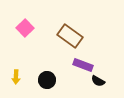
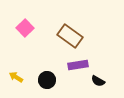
purple rectangle: moved 5 px left; rotated 30 degrees counterclockwise
yellow arrow: rotated 120 degrees clockwise
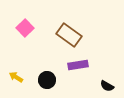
brown rectangle: moved 1 px left, 1 px up
black semicircle: moved 9 px right, 5 px down
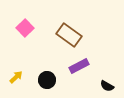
purple rectangle: moved 1 px right, 1 px down; rotated 18 degrees counterclockwise
yellow arrow: rotated 104 degrees clockwise
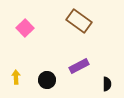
brown rectangle: moved 10 px right, 14 px up
yellow arrow: rotated 48 degrees counterclockwise
black semicircle: moved 2 px up; rotated 120 degrees counterclockwise
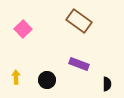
pink square: moved 2 px left, 1 px down
purple rectangle: moved 2 px up; rotated 48 degrees clockwise
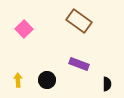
pink square: moved 1 px right
yellow arrow: moved 2 px right, 3 px down
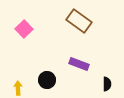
yellow arrow: moved 8 px down
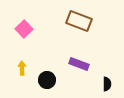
brown rectangle: rotated 15 degrees counterclockwise
yellow arrow: moved 4 px right, 20 px up
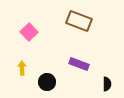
pink square: moved 5 px right, 3 px down
black circle: moved 2 px down
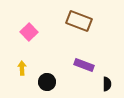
purple rectangle: moved 5 px right, 1 px down
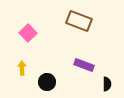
pink square: moved 1 px left, 1 px down
